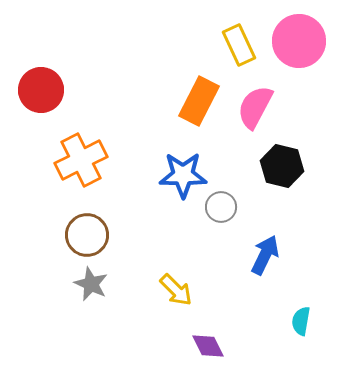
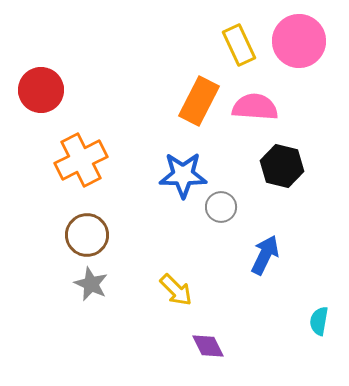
pink semicircle: rotated 66 degrees clockwise
cyan semicircle: moved 18 px right
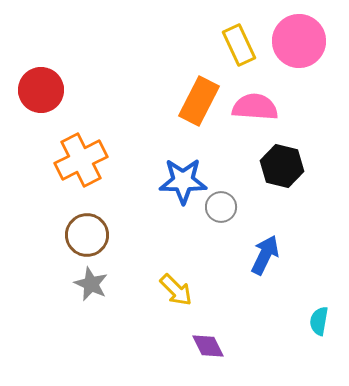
blue star: moved 6 px down
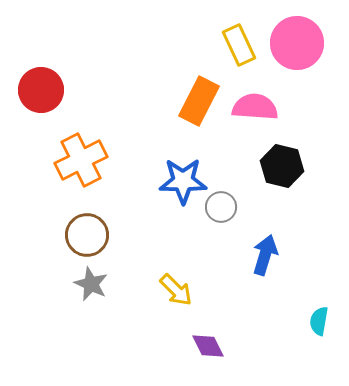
pink circle: moved 2 px left, 2 px down
blue arrow: rotated 9 degrees counterclockwise
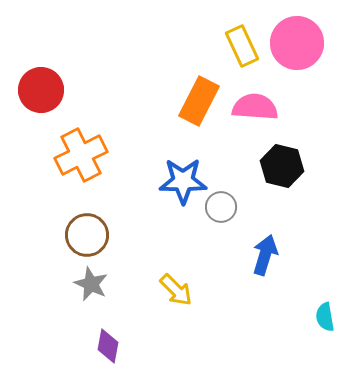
yellow rectangle: moved 3 px right, 1 px down
orange cross: moved 5 px up
cyan semicircle: moved 6 px right, 4 px up; rotated 20 degrees counterclockwise
purple diamond: moved 100 px left; rotated 36 degrees clockwise
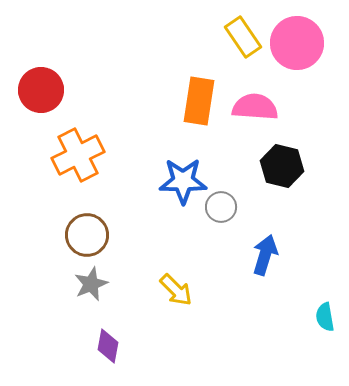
yellow rectangle: moved 1 px right, 9 px up; rotated 9 degrees counterclockwise
orange rectangle: rotated 18 degrees counterclockwise
orange cross: moved 3 px left
gray star: rotated 24 degrees clockwise
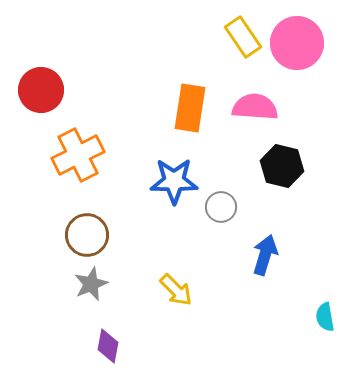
orange rectangle: moved 9 px left, 7 px down
blue star: moved 9 px left
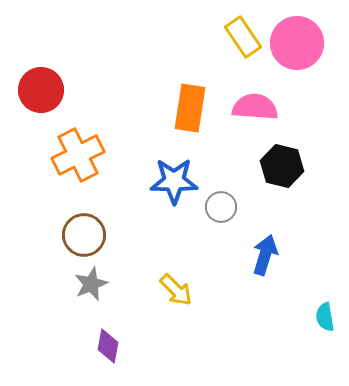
brown circle: moved 3 px left
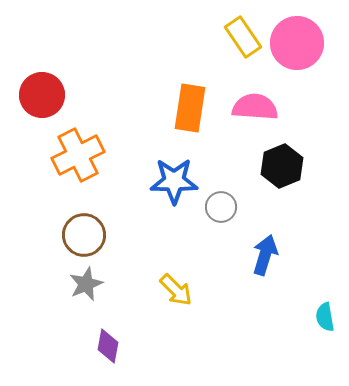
red circle: moved 1 px right, 5 px down
black hexagon: rotated 24 degrees clockwise
gray star: moved 5 px left
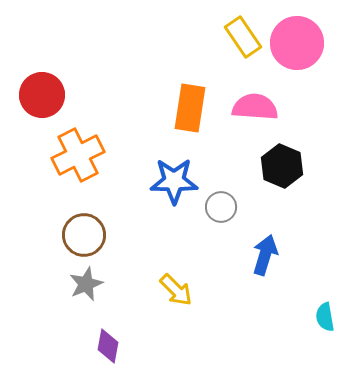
black hexagon: rotated 15 degrees counterclockwise
